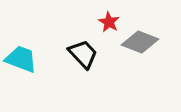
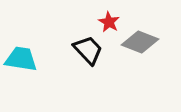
black trapezoid: moved 5 px right, 4 px up
cyan trapezoid: rotated 12 degrees counterclockwise
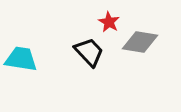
gray diamond: rotated 12 degrees counterclockwise
black trapezoid: moved 1 px right, 2 px down
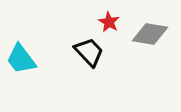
gray diamond: moved 10 px right, 8 px up
cyan trapezoid: rotated 136 degrees counterclockwise
